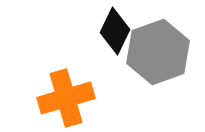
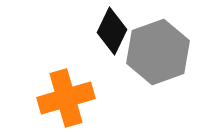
black diamond: moved 3 px left
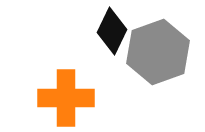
orange cross: rotated 16 degrees clockwise
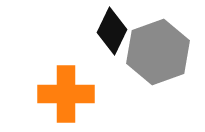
orange cross: moved 4 px up
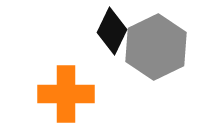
gray hexagon: moved 2 px left, 5 px up; rotated 6 degrees counterclockwise
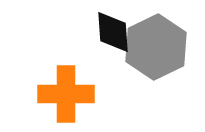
black diamond: moved 1 px right, 1 px down; rotated 30 degrees counterclockwise
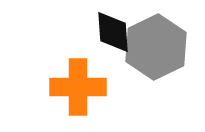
orange cross: moved 12 px right, 7 px up
